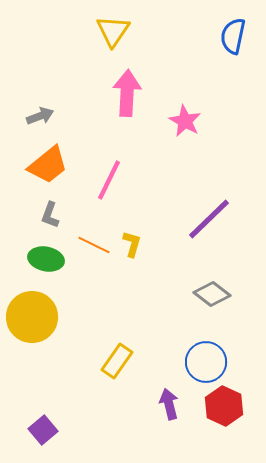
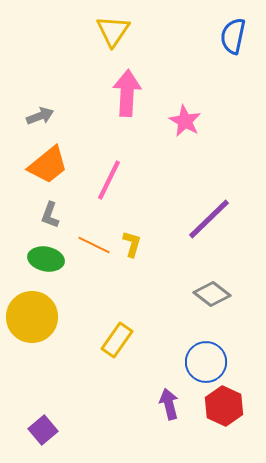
yellow rectangle: moved 21 px up
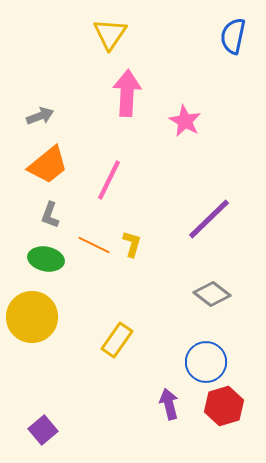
yellow triangle: moved 3 px left, 3 px down
red hexagon: rotated 18 degrees clockwise
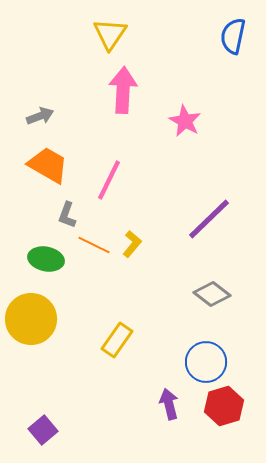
pink arrow: moved 4 px left, 3 px up
orange trapezoid: rotated 111 degrees counterclockwise
gray L-shape: moved 17 px right
yellow L-shape: rotated 24 degrees clockwise
yellow circle: moved 1 px left, 2 px down
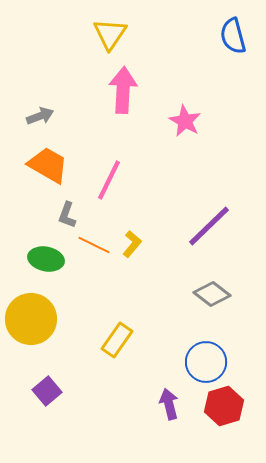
blue semicircle: rotated 27 degrees counterclockwise
purple line: moved 7 px down
purple square: moved 4 px right, 39 px up
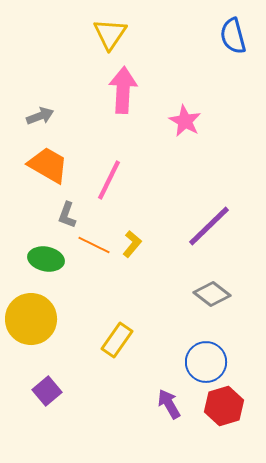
purple arrow: rotated 16 degrees counterclockwise
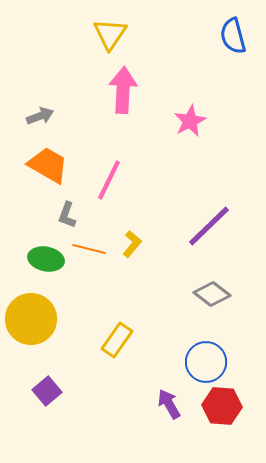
pink star: moved 5 px right; rotated 16 degrees clockwise
orange line: moved 5 px left, 4 px down; rotated 12 degrees counterclockwise
red hexagon: moved 2 px left; rotated 21 degrees clockwise
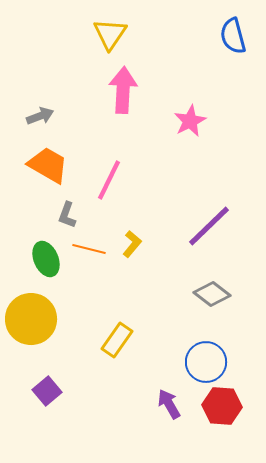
green ellipse: rotated 56 degrees clockwise
